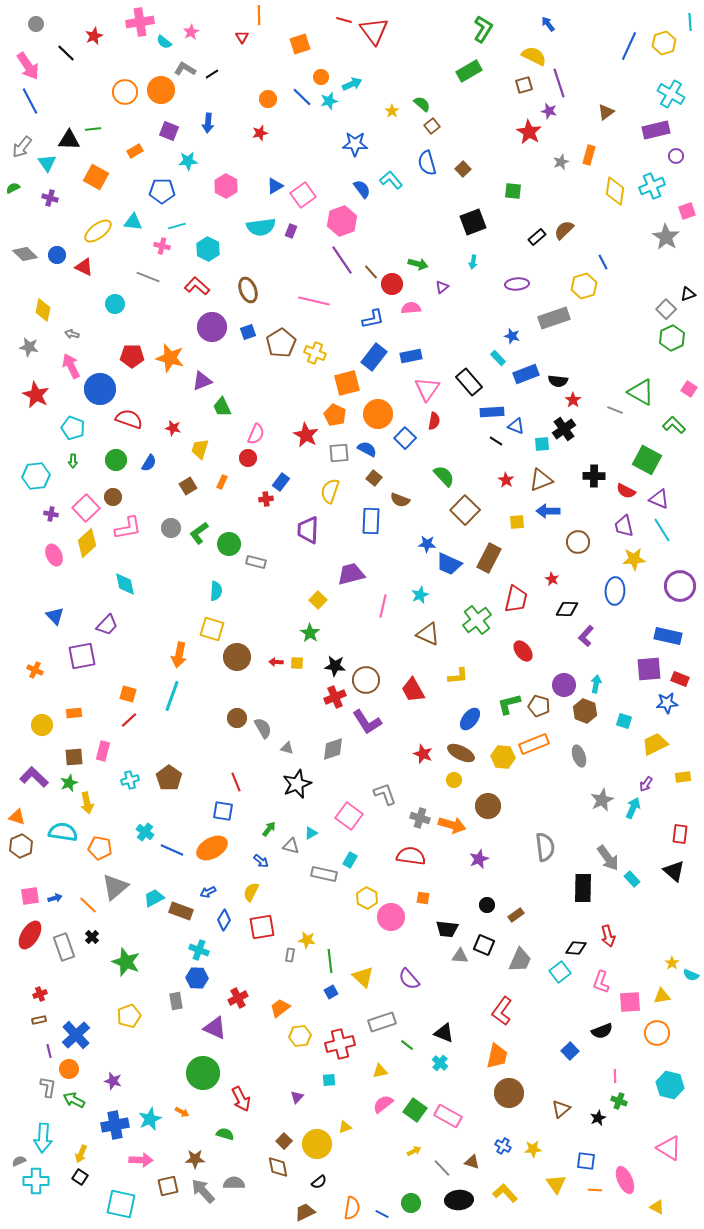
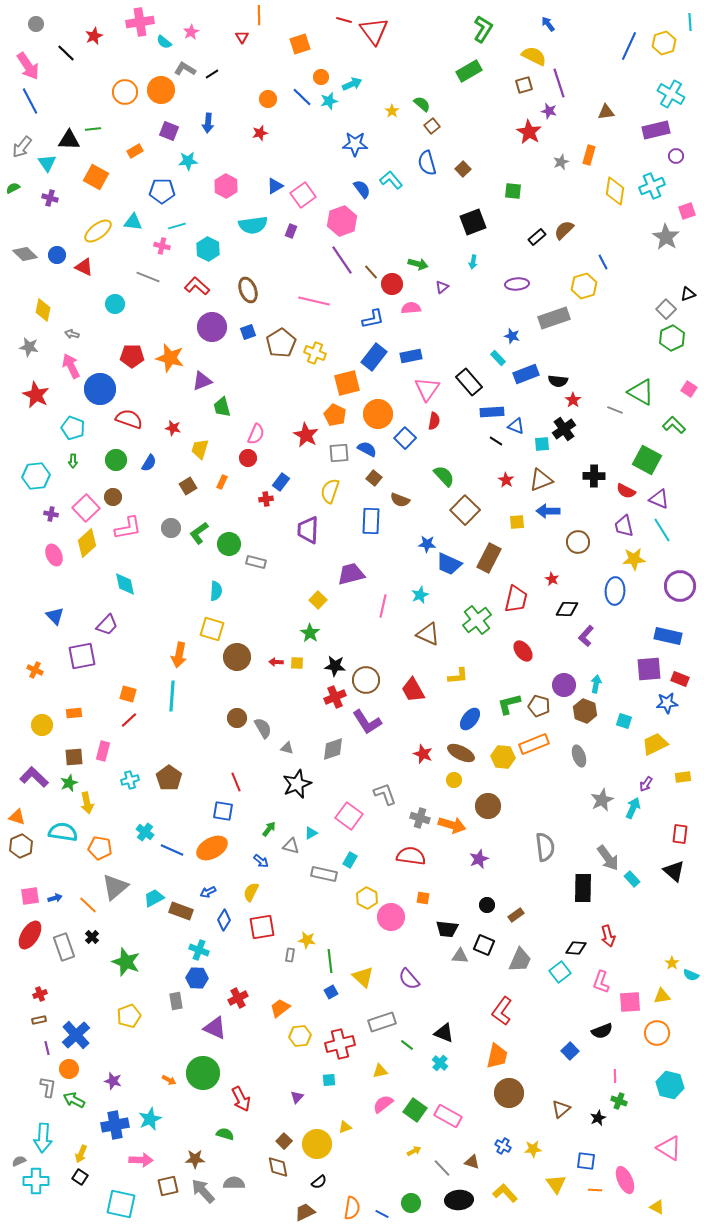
brown triangle at (606, 112): rotated 30 degrees clockwise
cyan semicircle at (261, 227): moved 8 px left, 2 px up
green trapezoid at (222, 407): rotated 10 degrees clockwise
cyan line at (172, 696): rotated 16 degrees counterclockwise
purple line at (49, 1051): moved 2 px left, 3 px up
orange arrow at (182, 1112): moved 13 px left, 32 px up
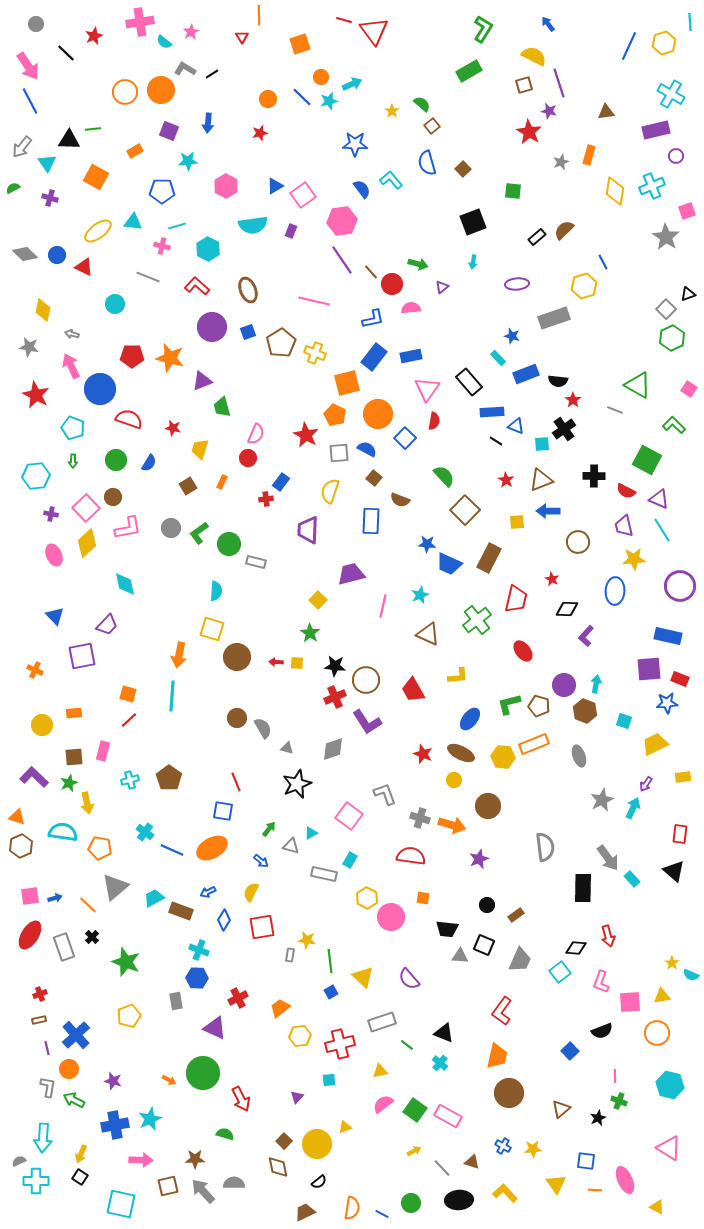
pink hexagon at (342, 221): rotated 12 degrees clockwise
green triangle at (641, 392): moved 3 px left, 7 px up
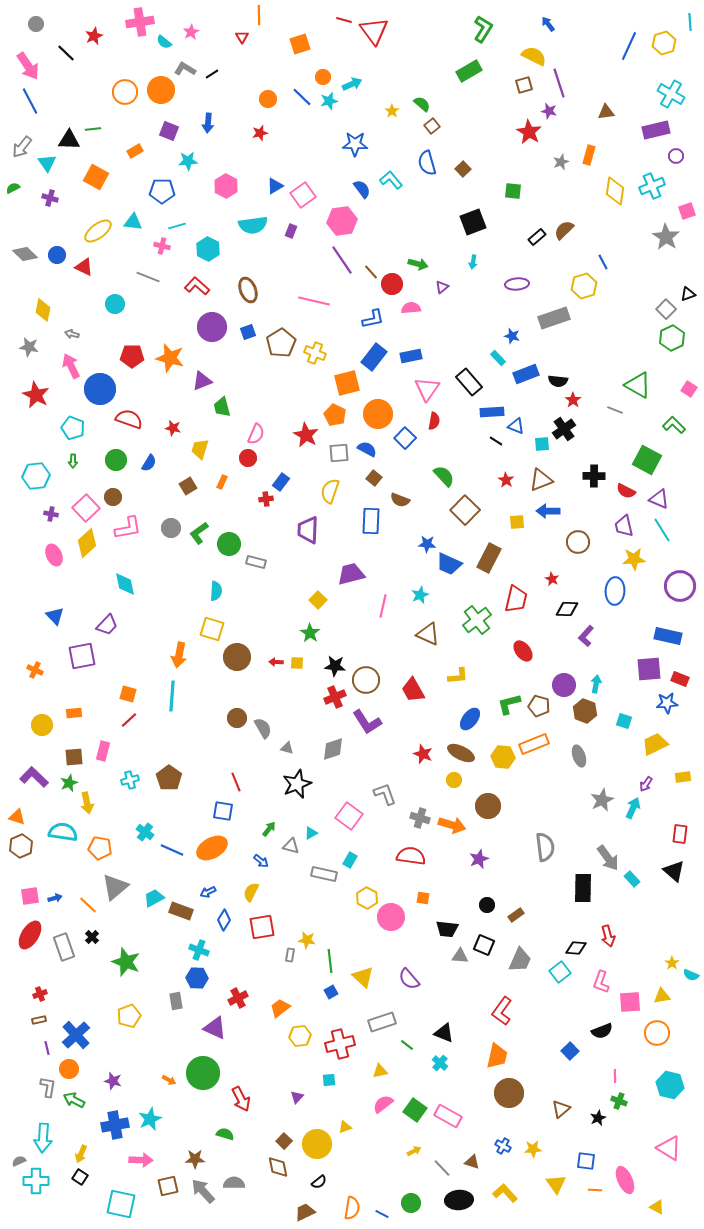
orange circle at (321, 77): moved 2 px right
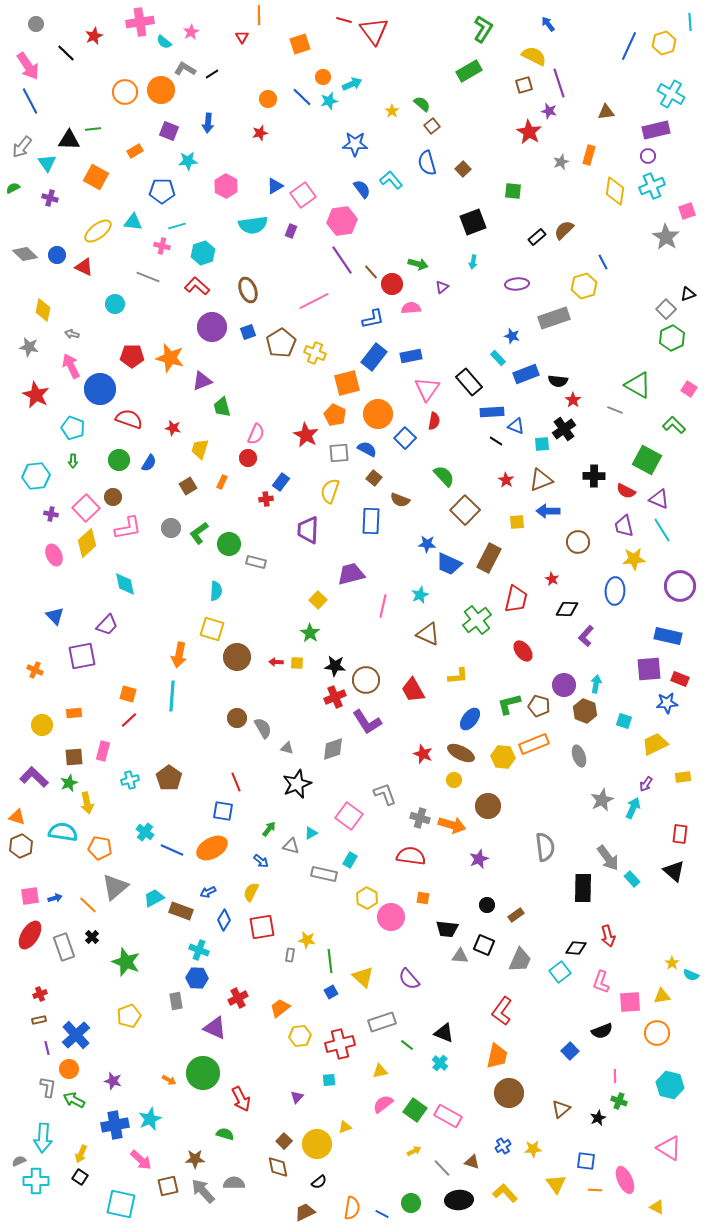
purple circle at (676, 156): moved 28 px left
cyan hexagon at (208, 249): moved 5 px left, 4 px down; rotated 15 degrees clockwise
pink line at (314, 301): rotated 40 degrees counterclockwise
green circle at (116, 460): moved 3 px right
blue cross at (503, 1146): rotated 28 degrees clockwise
pink arrow at (141, 1160): rotated 40 degrees clockwise
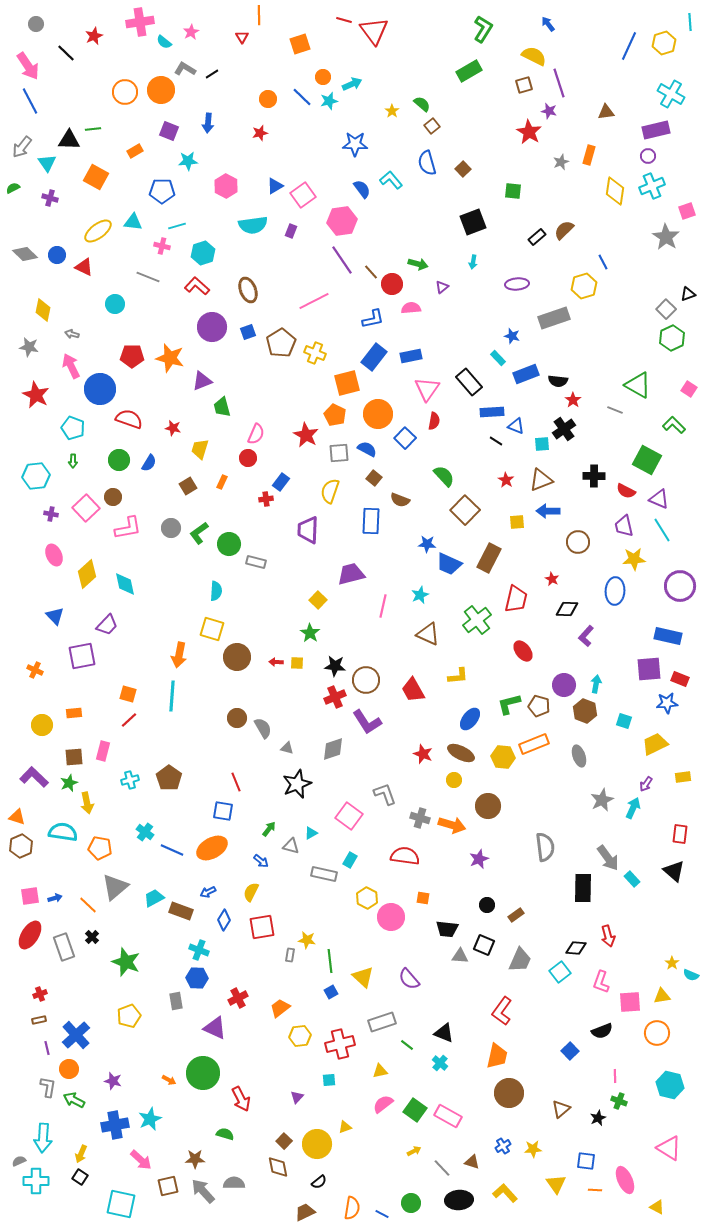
yellow diamond at (87, 543): moved 31 px down
red semicircle at (411, 856): moved 6 px left
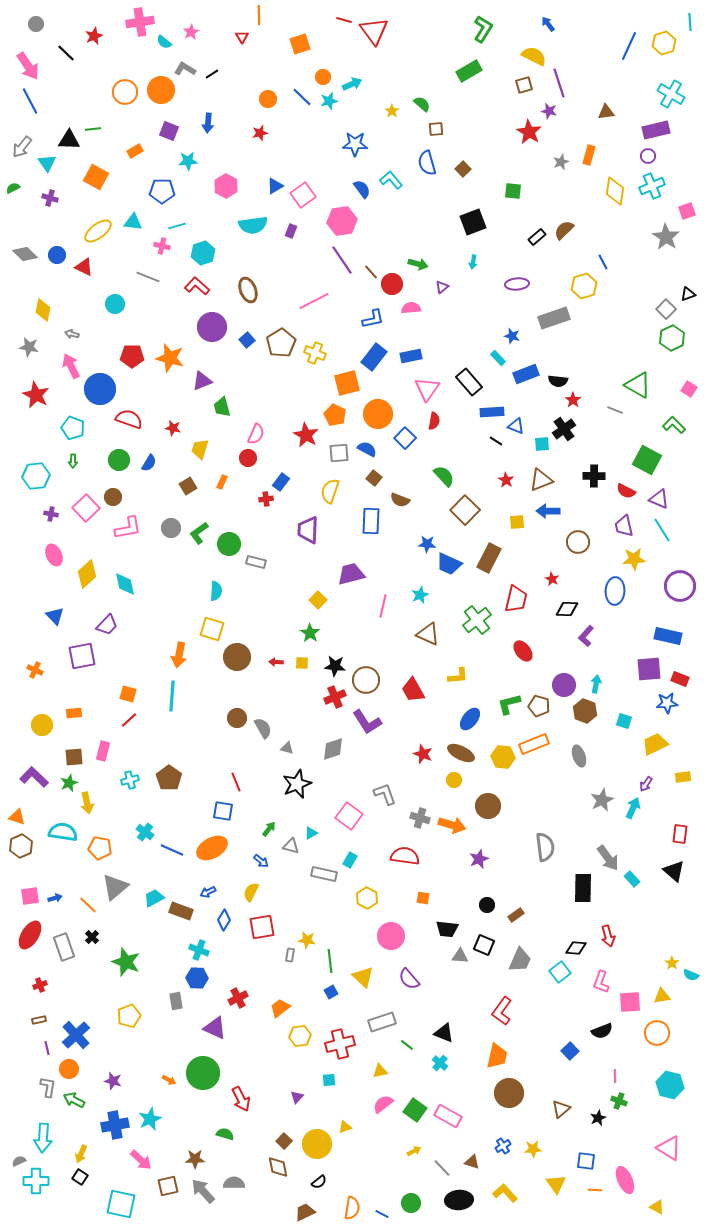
brown square at (432, 126): moved 4 px right, 3 px down; rotated 35 degrees clockwise
blue square at (248, 332): moved 1 px left, 8 px down; rotated 21 degrees counterclockwise
yellow square at (297, 663): moved 5 px right
pink circle at (391, 917): moved 19 px down
red cross at (40, 994): moved 9 px up
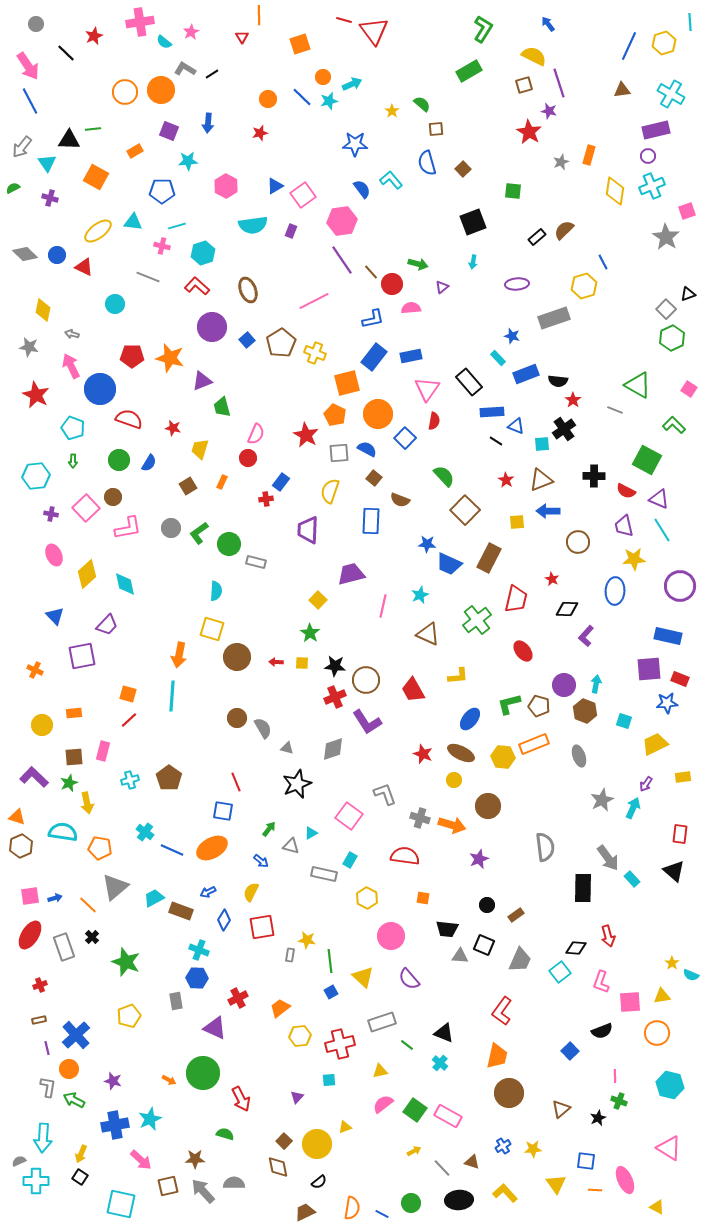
brown triangle at (606, 112): moved 16 px right, 22 px up
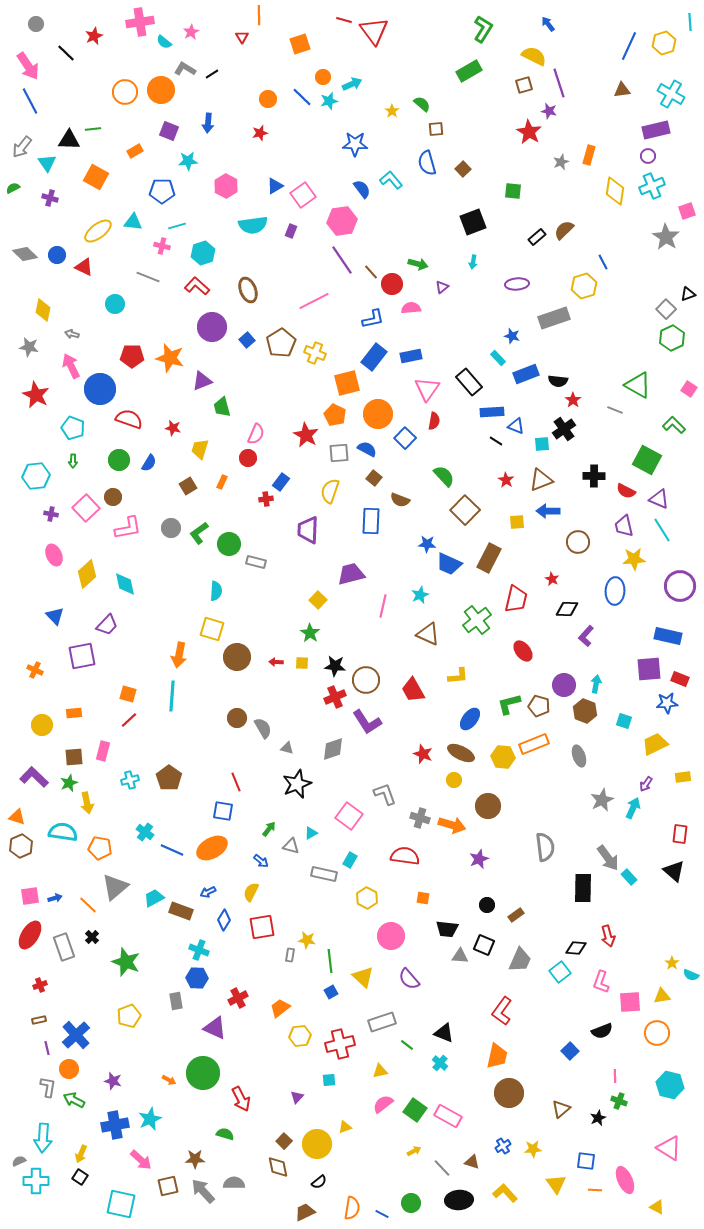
cyan rectangle at (632, 879): moved 3 px left, 2 px up
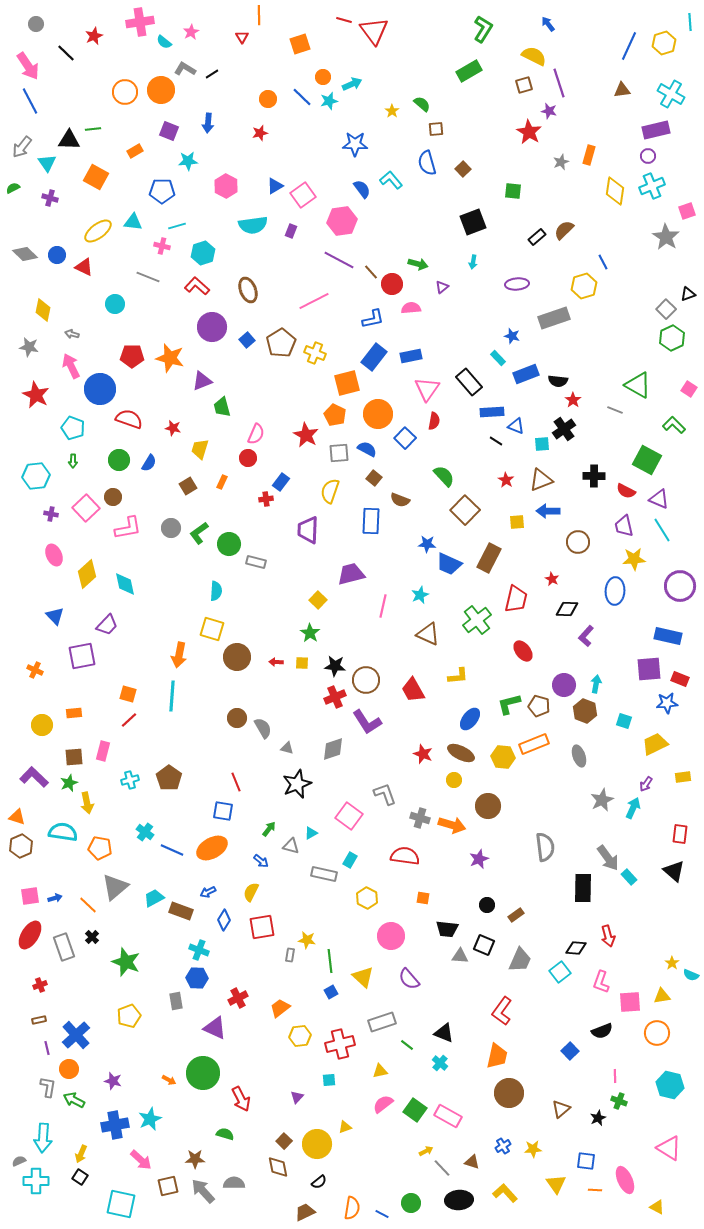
purple line at (342, 260): moved 3 px left; rotated 28 degrees counterclockwise
yellow arrow at (414, 1151): moved 12 px right
